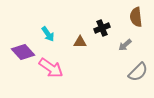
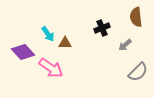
brown triangle: moved 15 px left, 1 px down
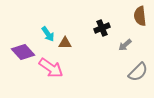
brown semicircle: moved 4 px right, 1 px up
